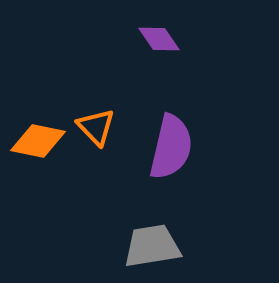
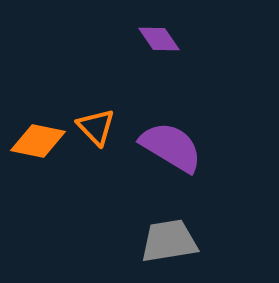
purple semicircle: rotated 72 degrees counterclockwise
gray trapezoid: moved 17 px right, 5 px up
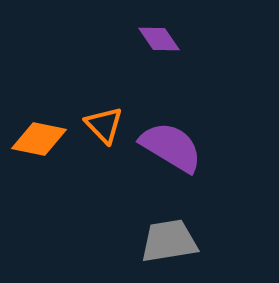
orange triangle: moved 8 px right, 2 px up
orange diamond: moved 1 px right, 2 px up
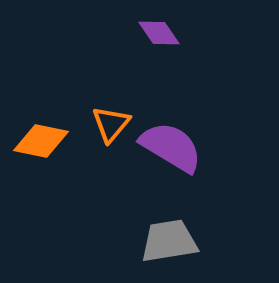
purple diamond: moved 6 px up
orange triangle: moved 7 px right, 1 px up; rotated 24 degrees clockwise
orange diamond: moved 2 px right, 2 px down
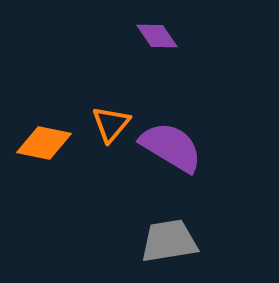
purple diamond: moved 2 px left, 3 px down
orange diamond: moved 3 px right, 2 px down
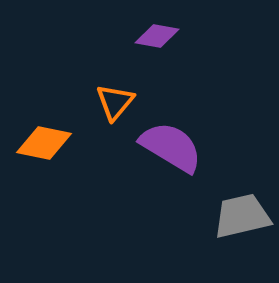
purple diamond: rotated 45 degrees counterclockwise
orange triangle: moved 4 px right, 22 px up
gray trapezoid: moved 73 px right, 25 px up; rotated 4 degrees counterclockwise
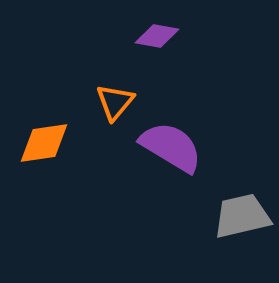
orange diamond: rotated 20 degrees counterclockwise
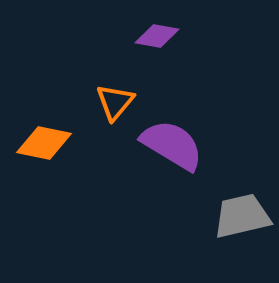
orange diamond: rotated 20 degrees clockwise
purple semicircle: moved 1 px right, 2 px up
